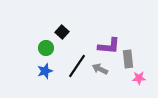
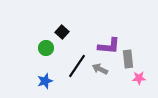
blue star: moved 10 px down
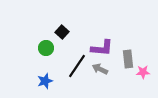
purple L-shape: moved 7 px left, 2 px down
pink star: moved 4 px right, 6 px up
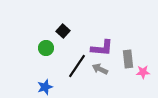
black square: moved 1 px right, 1 px up
blue star: moved 6 px down
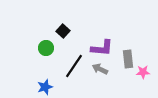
black line: moved 3 px left
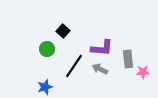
green circle: moved 1 px right, 1 px down
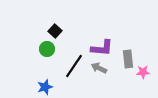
black square: moved 8 px left
gray arrow: moved 1 px left, 1 px up
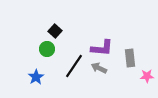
gray rectangle: moved 2 px right, 1 px up
pink star: moved 4 px right, 4 px down
blue star: moved 9 px left, 10 px up; rotated 14 degrees counterclockwise
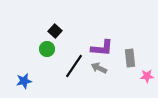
blue star: moved 12 px left, 4 px down; rotated 21 degrees clockwise
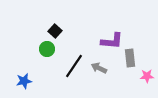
purple L-shape: moved 10 px right, 7 px up
